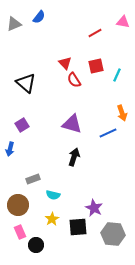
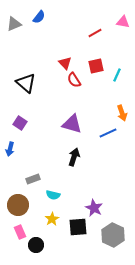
purple square: moved 2 px left, 2 px up; rotated 24 degrees counterclockwise
gray hexagon: moved 1 px down; rotated 20 degrees clockwise
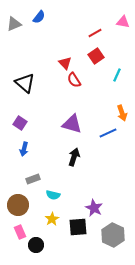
red square: moved 10 px up; rotated 21 degrees counterclockwise
black triangle: moved 1 px left
blue arrow: moved 14 px right
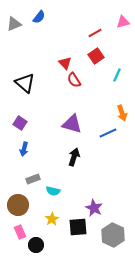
pink triangle: rotated 24 degrees counterclockwise
cyan semicircle: moved 4 px up
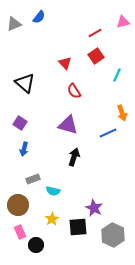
red semicircle: moved 11 px down
purple triangle: moved 4 px left, 1 px down
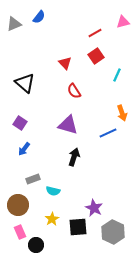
blue arrow: rotated 24 degrees clockwise
gray hexagon: moved 3 px up
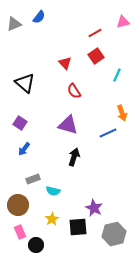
gray hexagon: moved 1 px right, 2 px down; rotated 20 degrees clockwise
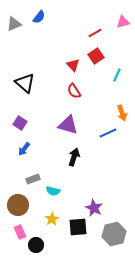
red triangle: moved 8 px right, 2 px down
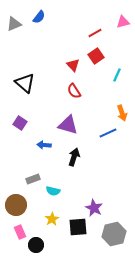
blue arrow: moved 20 px right, 4 px up; rotated 56 degrees clockwise
brown circle: moved 2 px left
